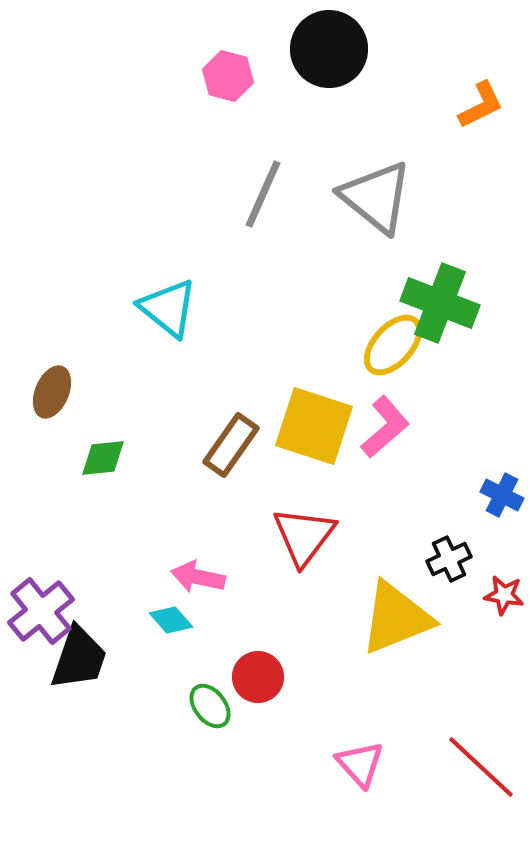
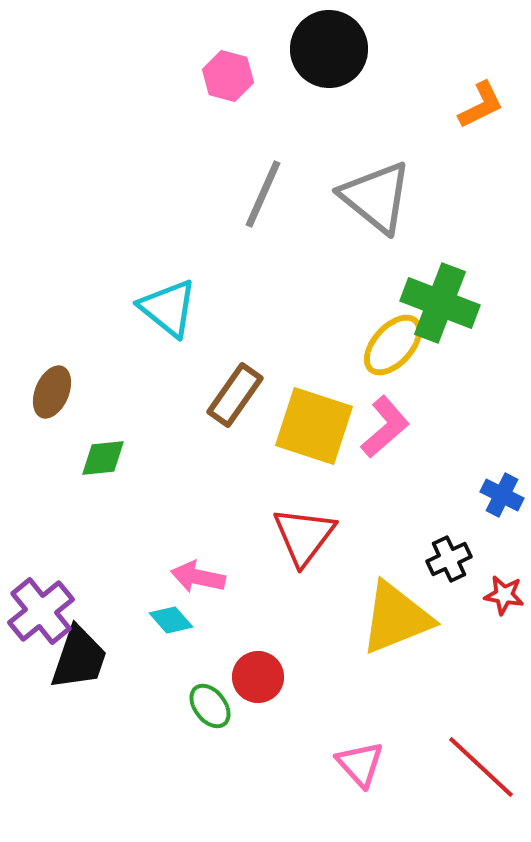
brown rectangle: moved 4 px right, 50 px up
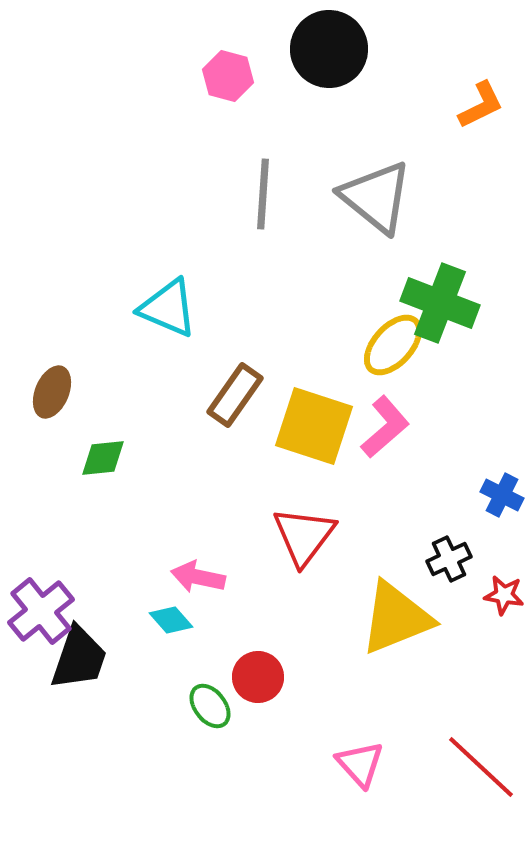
gray line: rotated 20 degrees counterclockwise
cyan triangle: rotated 16 degrees counterclockwise
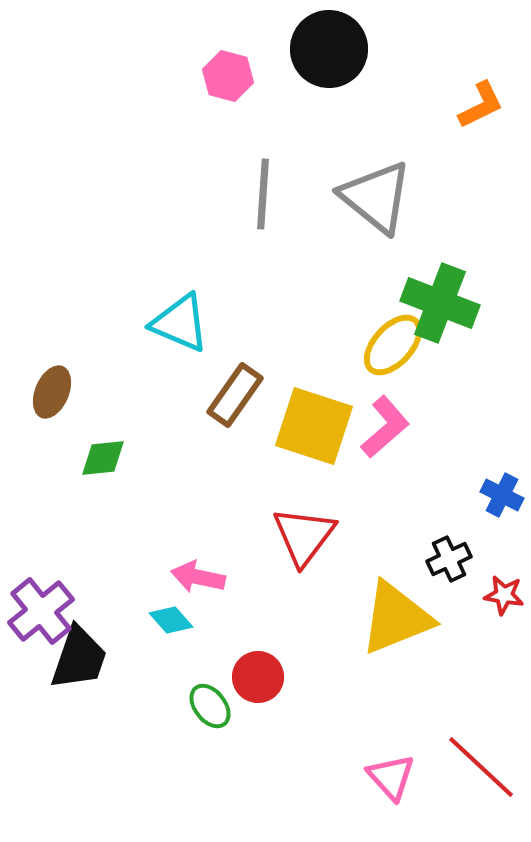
cyan triangle: moved 12 px right, 15 px down
pink triangle: moved 31 px right, 13 px down
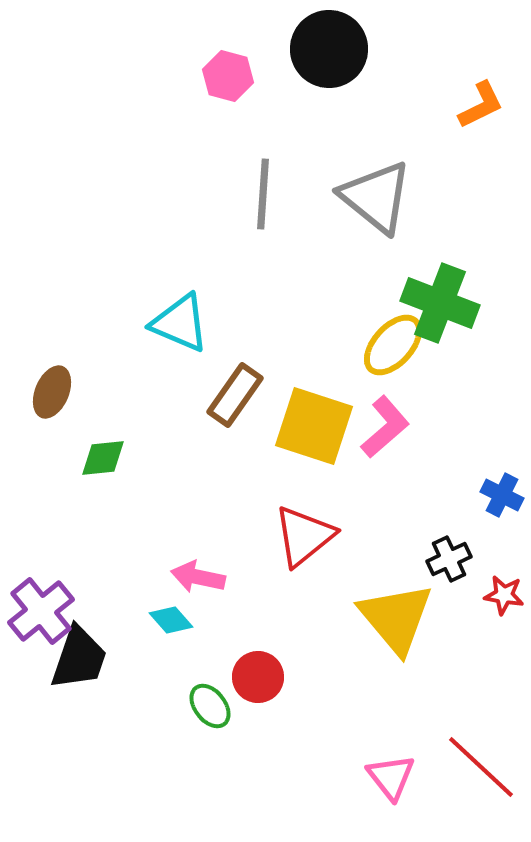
red triangle: rotated 14 degrees clockwise
yellow triangle: rotated 48 degrees counterclockwise
pink triangle: rotated 4 degrees clockwise
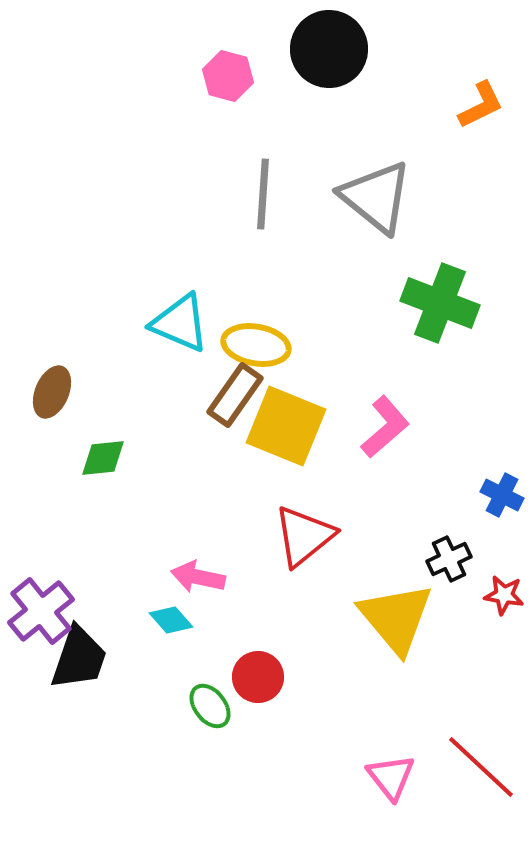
yellow ellipse: moved 137 px left; rotated 58 degrees clockwise
yellow square: moved 28 px left; rotated 4 degrees clockwise
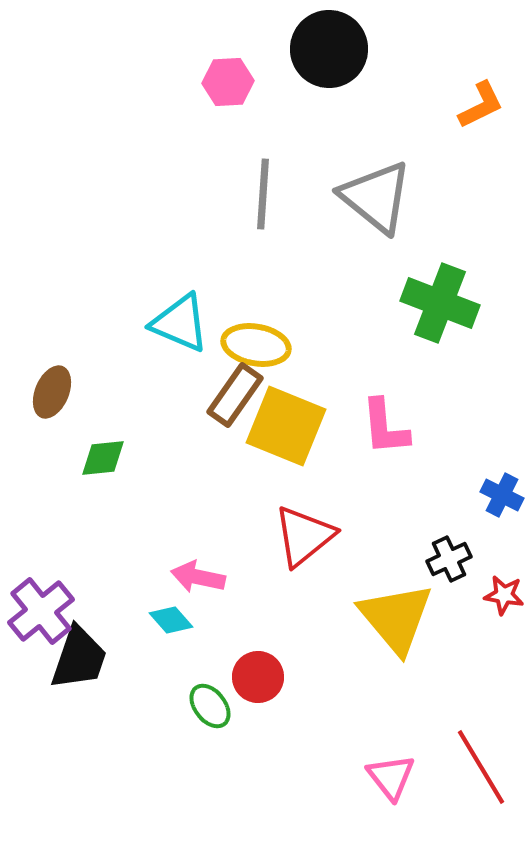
pink hexagon: moved 6 px down; rotated 18 degrees counterclockwise
pink L-shape: rotated 126 degrees clockwise
red line: rotated 16 degrees clockwise
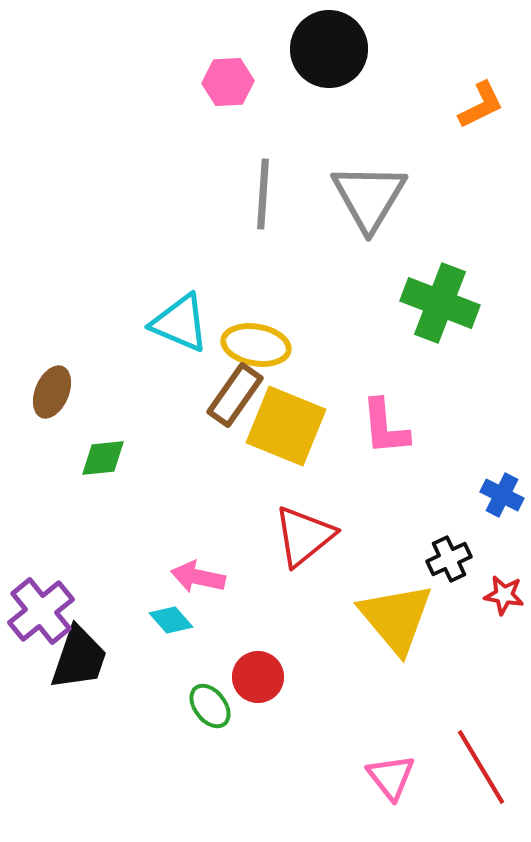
gray triangle: moved 7 px left; rotated 22 degrees clockwise
